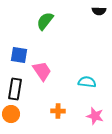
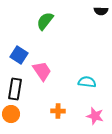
black semicircle: moved 2 px right
blue square: rotated 24 degrees clockwise
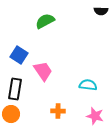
green semicircle: rotated 24 degrees clockwise
pink trapezoid: moved 1 px right
cyan semicircle: moved 1 px right, 3 px down
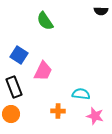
green semicircle: rotated 96 degrees counterclockwise
pink trapezoid: rotated 60 degrees clockwise
cyan semicircle: moved 7 px left, 9 px down
black rectangle: moved 1 px left, 2 px up; rotated 30 degrees counterclockwise
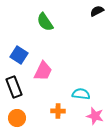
black semicircle: moved 4 px left; rotated 152 degrees clockwise
green semicircle: moved 1 px down
orange circle: moved 6 px right, 4 px down
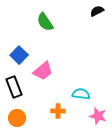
blue square: rotated 12 degrees clockwise
pink trapezoid: rotated 25 degrees clockwise
pink star: moved 3 px right
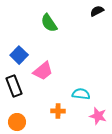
green semicircle: moved 4 px right, 1 px down
black rectangle: moved 1 px up
orange circle: moved 4 px down
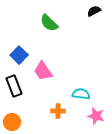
black semicircle: moved 3 px left
green semicircle: rotated 12 degrees counterclockwise
pink trapezoid: rotated 95 degrees clockwise
pink star: moved 2 px left
orange circle: moved 5 px left
